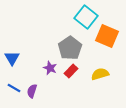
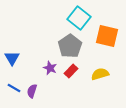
cyan square: moved 7 px left, 1 px down
orange square: rotated 10 degrees counterclockwise
gray pentagon: moved 2 px up
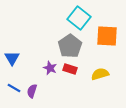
orange square: rotated 10 degrees counterclockwise
red rectangle: moved 1 px left, 2 px up; rotated 64 degrees clockwise
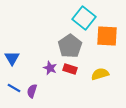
cyan square: moved 5 px right
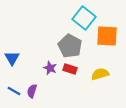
gray pentagon: rotated 10 degrees counterclockwise
blue line: moved 3 px down
